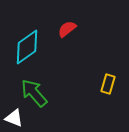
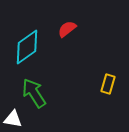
green arrow: rotated 8 degrees clockwise
white triangle: moved 1 px left, 1 px down; rotated 12 degrees counterclockwise
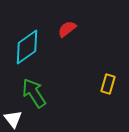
white triangle: rotated 42 degrees clockwise
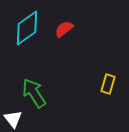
red semicircle: moved 3 px left
cyan diamond: moved 19 px up
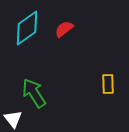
yellow rectangle: rotated 18 degrees counterclockwise
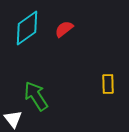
green arrow: moved 2 px right, 3 px down
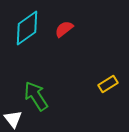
yellow rectangle: rotated 60 degrees clockwise
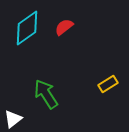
red semicircle: moved 2 px up
green arrow: moved 10 px right, 2 px up
white triangle: rotated 30 degrees clockwise
